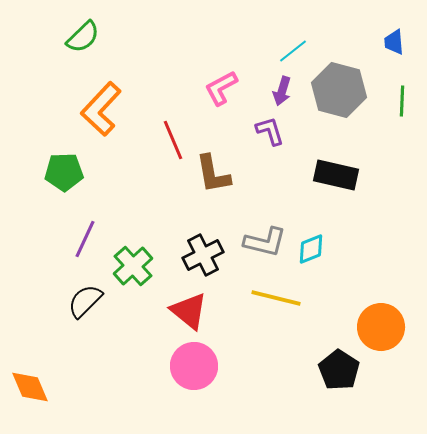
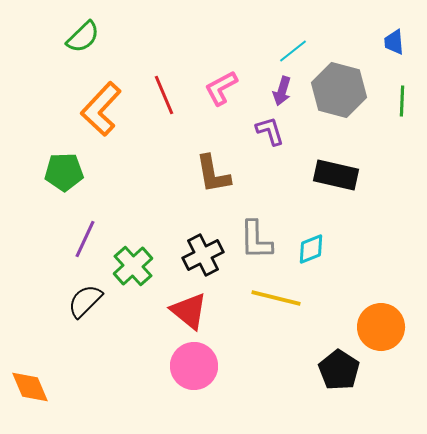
red line: moved 9 px left, 45 px up
gray L-shape: moved 9 px left, 2 px up; rotated 75 degrees clockwise
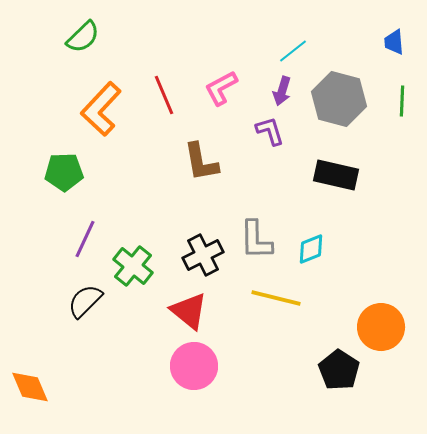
gray hexagon: moved 9 px down
brown L-shape: moved 12 px left, 12 px up
green cross: rotated 9 degrees counterclockwise
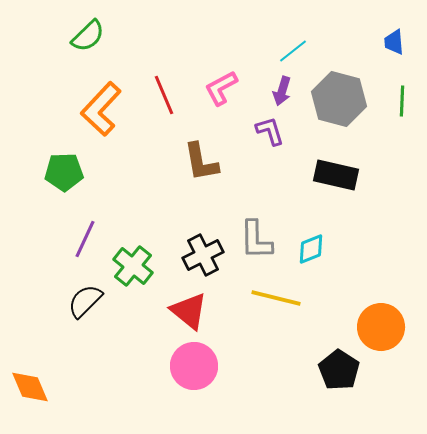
green semicircle: moved 5 px right, 1 px up
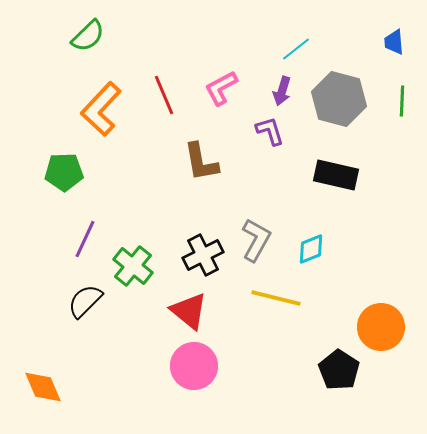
cyan line: moved 3 px right, 2 px up
gray L-shape: rotated 150 degrees counterclockwise
orange diamond: moved 13 px right
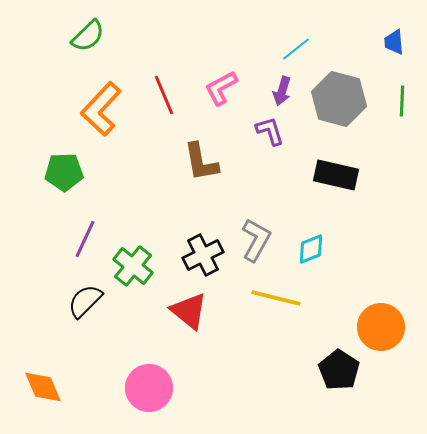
pink circle: moved 45 px left, 22 px down
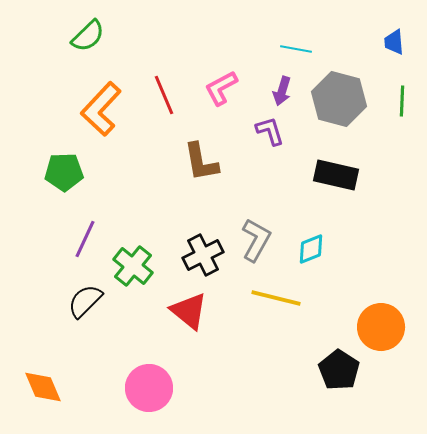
cyan line: rotated 48 degrees clockwise
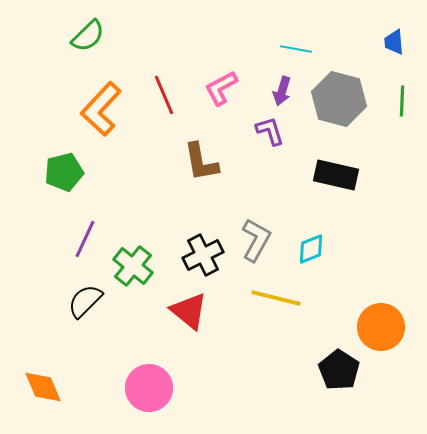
green pentagon: rotated 12 degrees counterclockwise
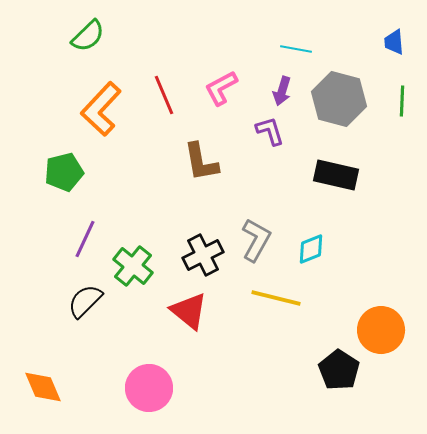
orange circle: moved 3 px down
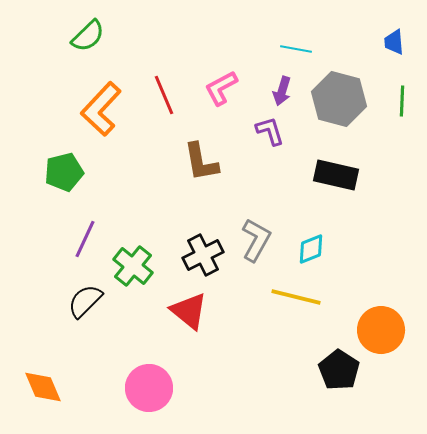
yellow line: moved 20 px right, 1 px up
